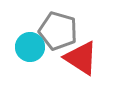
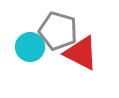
red triangle: moved 5 px up; rotated 6 degrees counterclockwise
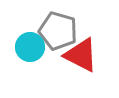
red triangle: moved 2 px down
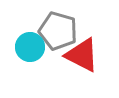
red triangle: moved 1 px right
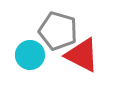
cyan circle: moved 8 px down
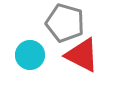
gray pentagon: moved 7 px right, 8 px up
